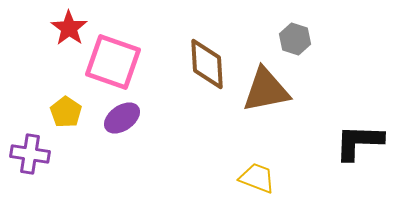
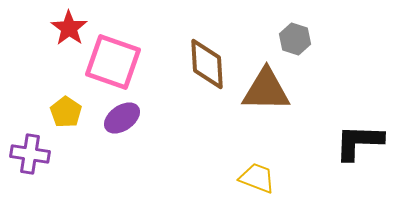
brown triangle: rotated 12 degrees clockwise
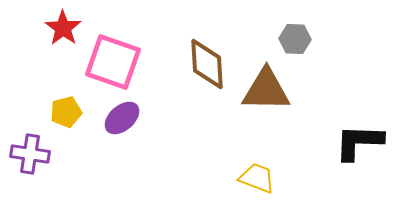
red star: moved 6 px left
gray hexagon: rotated 16 degrees counterclockwise
yellow pentagon: rotated 24 degrees clockwise
purple ellipse: rotated 6 degrees counterclockwise
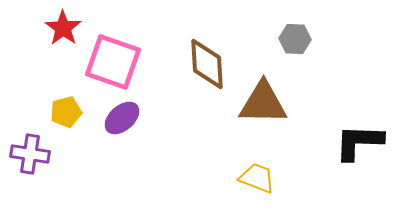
brown triangle: moved 3 px left, 13 px down
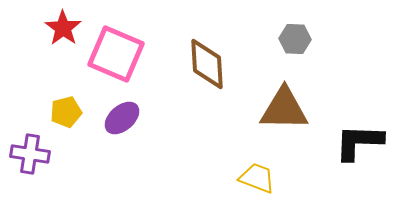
pink square: moved 3 px right, 8 px up; rotated 4 degrees clockwise
brown triangle: moved 21 px right, 6 px down
